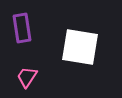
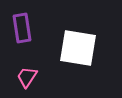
white square: moved 2 px left, 1 px down
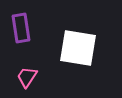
purple rectangle: moved 1 px left
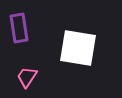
purple rectangle: moved 2 px left
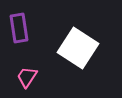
white square: rotated 24 degrees clockwise
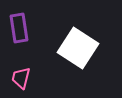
pink trapezoid: moved 6 px left, 1 px down; rotated 20 degrees counterclockwise
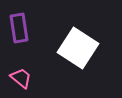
pink trapezoid: rotated 115 degrees clockwise
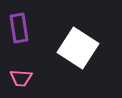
pink trapezoid: rotated 145 degrees clockwise
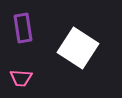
purple rectangle: moved 4 px right
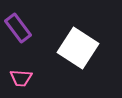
purple rectangle: moved 5 px left; rotated 28 degrees counterclockwise
